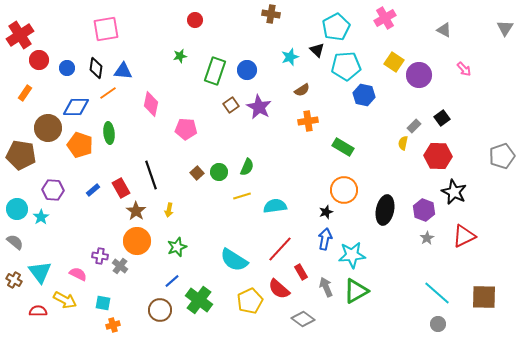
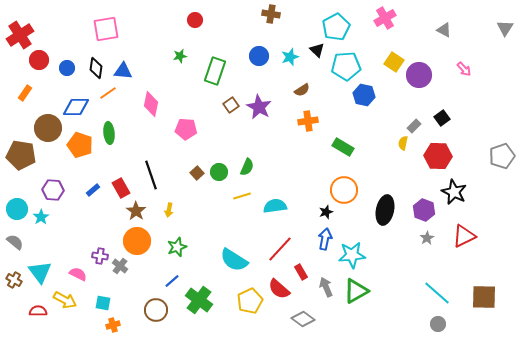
blue circle at (247, 70): moved 12 px right, 14 px up
brown circle at (160, 310): moved 4 px left
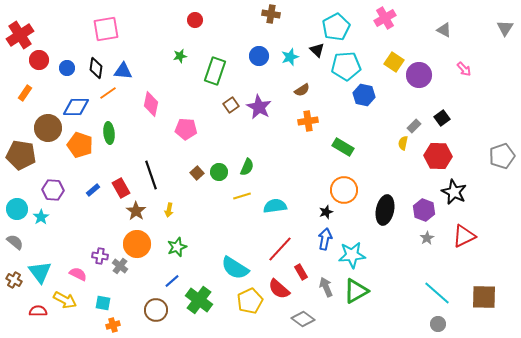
orange circle at (137, 241): moved 3 px down
cyan semicircle at (234, 260): moved 1 px right, 8 px down
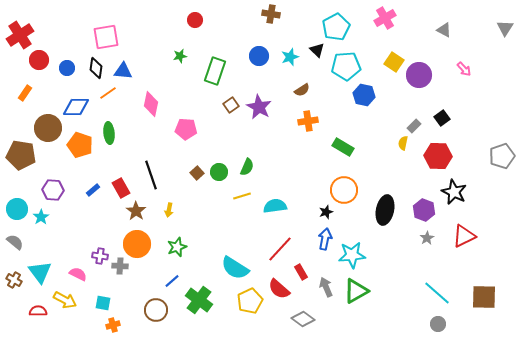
pink square at (106, 29): moved 8 px down
gray cross at (120, 266): rotated 35 degrees counterclockwise
